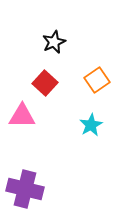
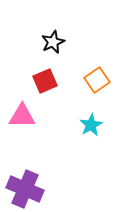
black star: moved 1 px left
red square: moved 2 px up; rotated 25 degrees clockwise
purple cross: rotated 9 degrees clockwise
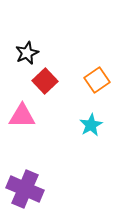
black star: moved 26 px left, 11 px down
red square: rotated 20 degrees counterclockwise
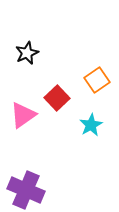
red square: moved 12 px right, 17 px down
pink triangle: moved 1 px right, 1 px up; rotated 36 degrees counterclockwise
purple cross: moved 1 px right, 1 px down
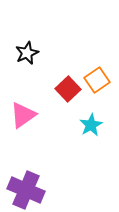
red square: moved 11 px right, 9 px up
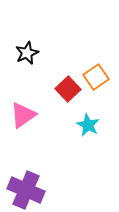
orange square: moved 1 px left, 3 px up
cyan star: moved 3 px left; rotated 15 degrees counterclockwise
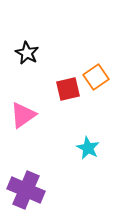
black star: rotated 20 degrees counterclockwise
red square: rotated 30 degrees clockwise
cyan star: moved 23 px down
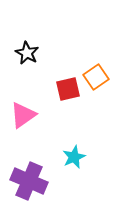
cyan star: moved 14 px left, 9 px down; rotated 20 degrees clockwise
purple cross: moved 3 px right, 9 px up
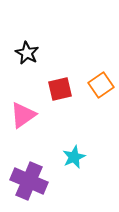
orange square: moved 5 px right, 8 px down
red square: moved 8 px left
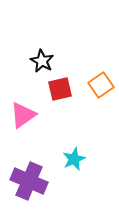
black star: moved 15 px right, 8 px down
cyan star: moved 2 px down
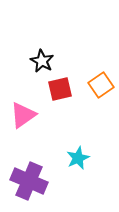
cyan star: moved 4 px right, 1 px up
